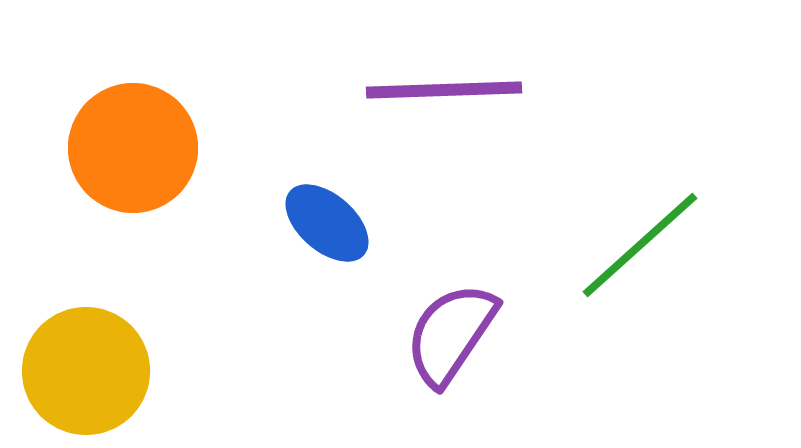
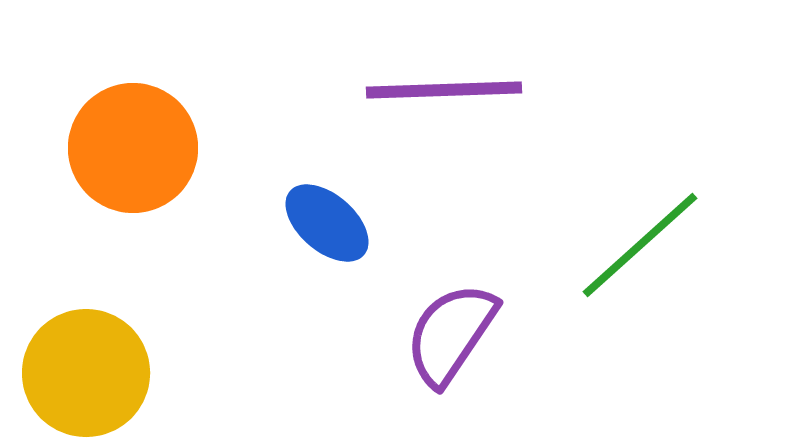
yellow circle: moved 2 px down
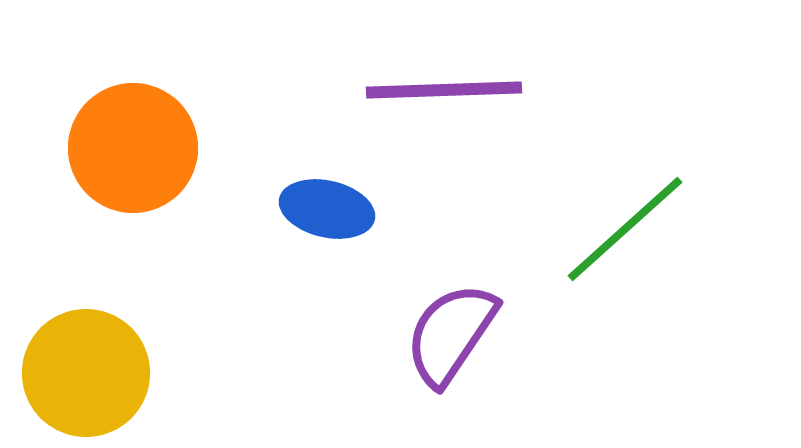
blue ellipse: moved 14 px up; rotated 28 degrees counterclockwise
green line: moved 15 px left, 16 px up
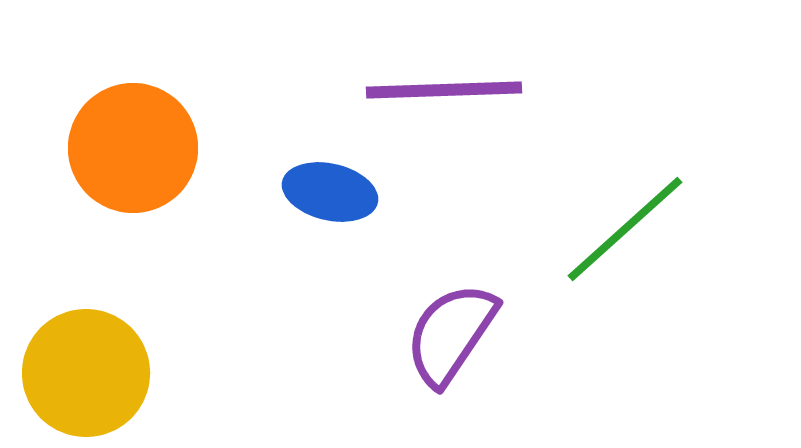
blue ellipse: moved 3 px right, 17 px up
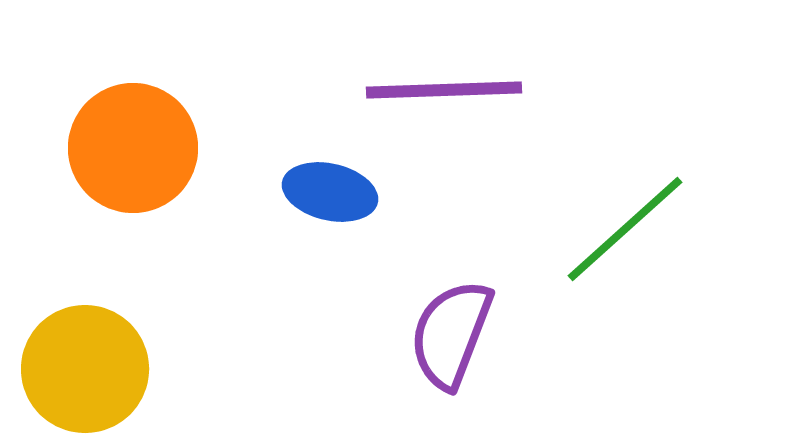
purple semicircle: rotated 13 degrees counterclockwise
yellow circle: moved 1 px left, 4 px up
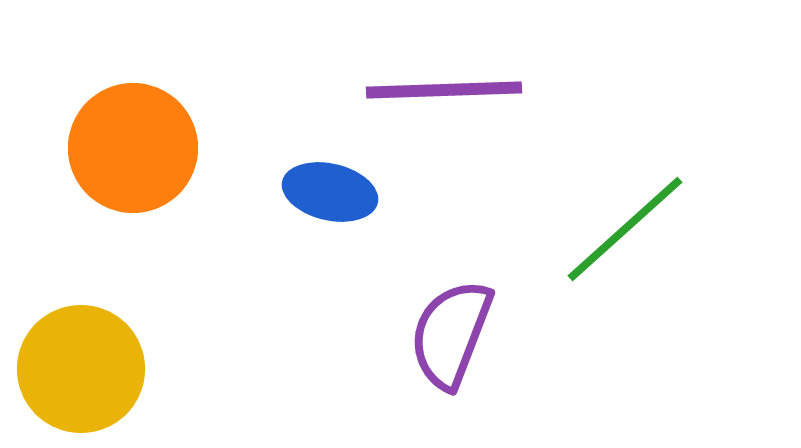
yellow circle: moved 4 px left
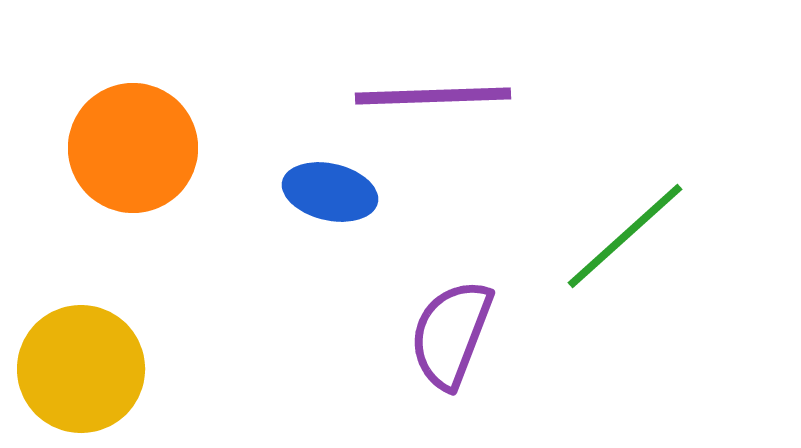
purple line: moved 11 px left, 6 px down
green line: moved 7 px down
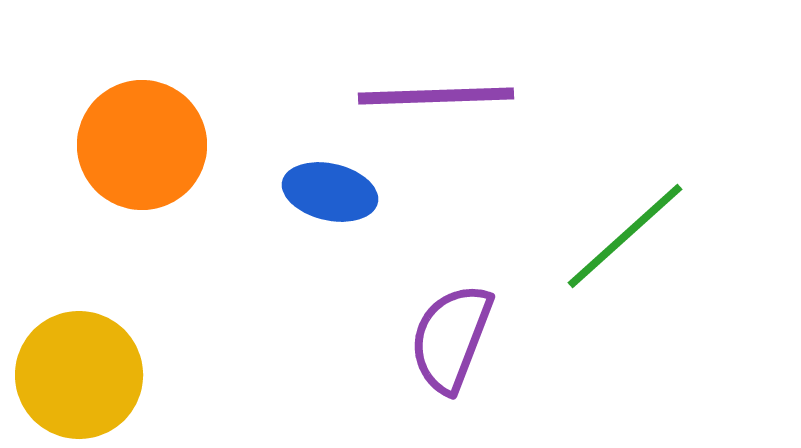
purple line: moved 3 px right
orange circle: moved 9 px right, 3 px up
purple semicircle: moved 4 px down
yellow circle: moved 2 px left, 6 px down
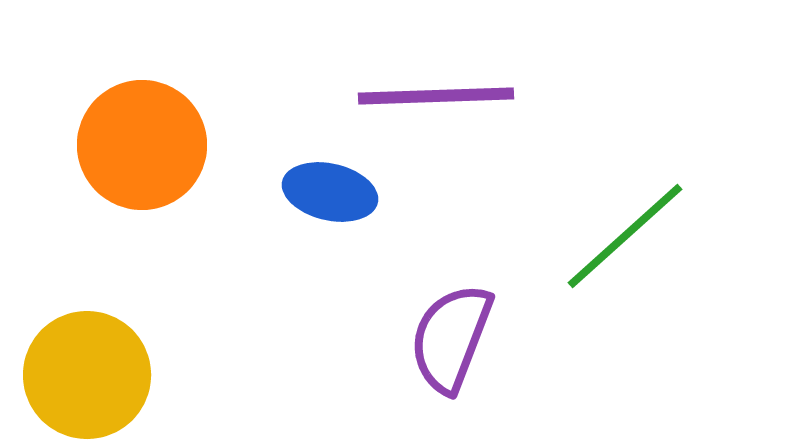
yellow circle: moved 8 px right
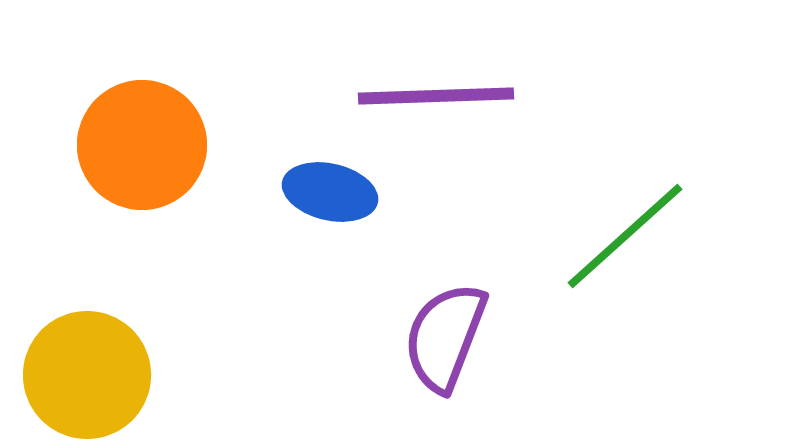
purple semicircle: moved 6 px left, 1 px up
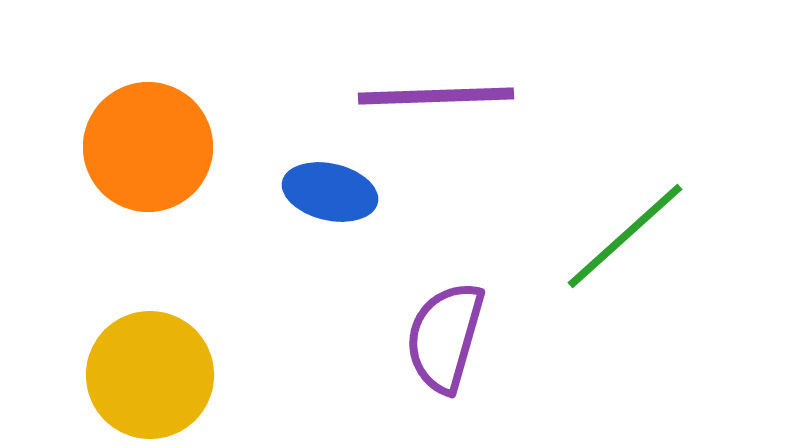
orange circle: moved 6 px right, 2 px down
purple semicircle: rotated 5 degrees counterclockwise
yellow circle: moved 63 px right
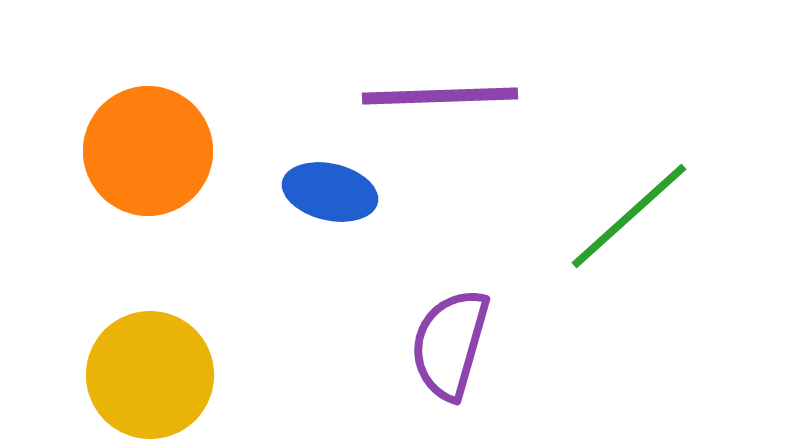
purple line: moved 4 px right
orange circle: moved 4 px down
green line: moved 4 px right, 20 px up
purple semicircle: moved 5 px right, 7 px down
